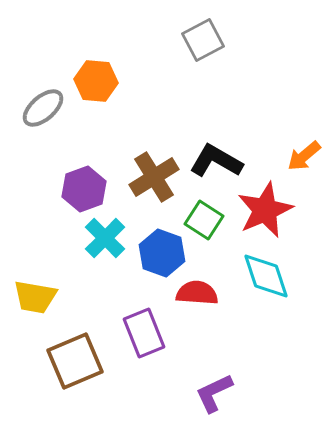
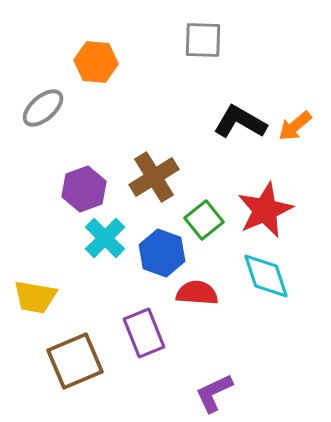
gray square: rotated 30 degrees clockwise
orange hexagon: moved 19 px up
orange arrow: moved 9 px left, 30 px up
black L-shape: moved 24 px right, 39 px up
green square: rotated 18 degrees clockwise
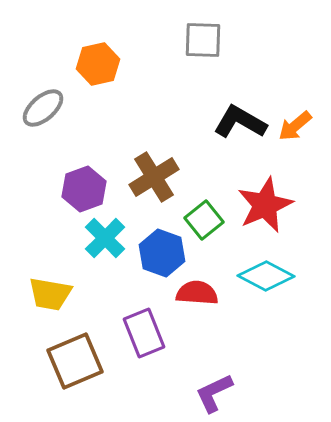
orange hexagon: moved 2 px right, 2 px down; rotated 18 degrees counterclockwise
red star: moved 5 px up
cyan diamond: rotated 44 degrees counterclockwise
yellow trapezoid: moved 15 px right, 3 px up
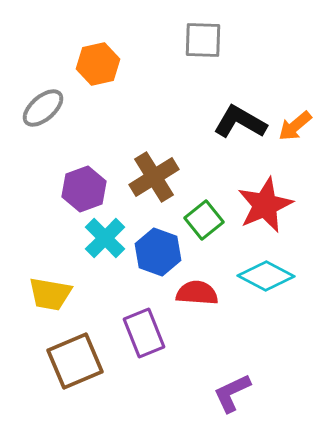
blue hexagon: moved 4 px left, 1 px up
purple L-shape: moved 18 px right
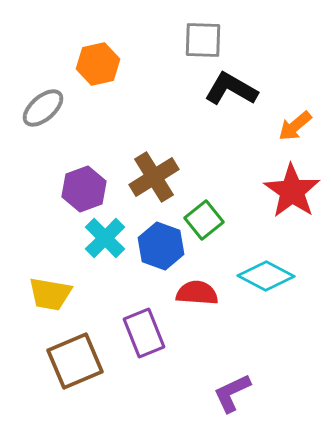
black L-shape: moved 9 px left, 33 px up
red star: moved 27 px right, 14 px up; rotated 14 degrees counterclockwise
blue hexagon: moved 3 px right, 6 px up
